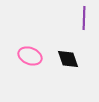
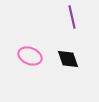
purple line: moved 12 px left, 1 px up; rotated 15 degrees counterclockwise
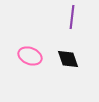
purple line: rotated 20 degrees clockwise
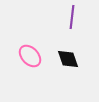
pink ellipse: rotated 25 degrees clockwise
